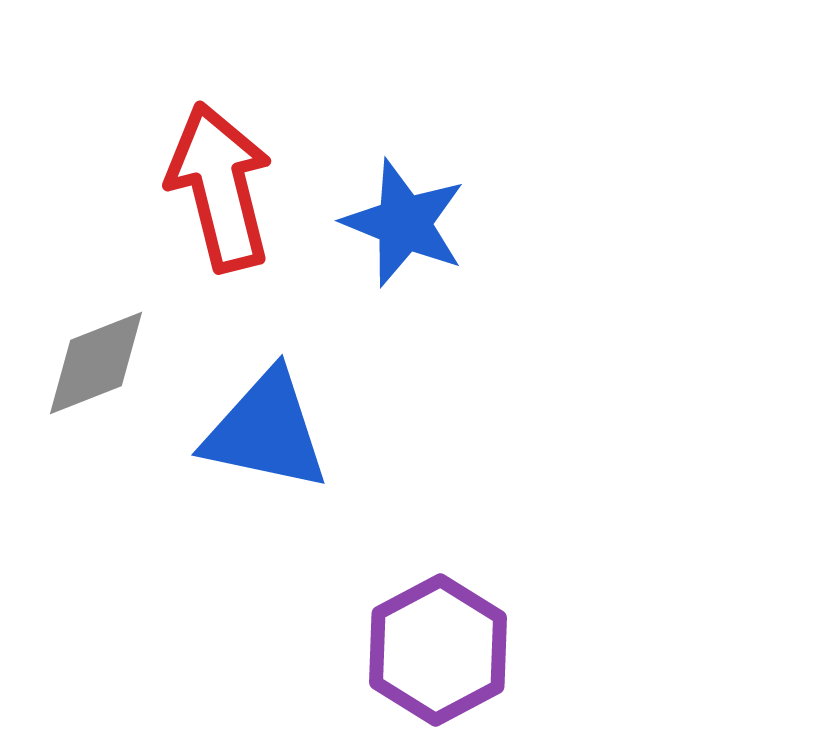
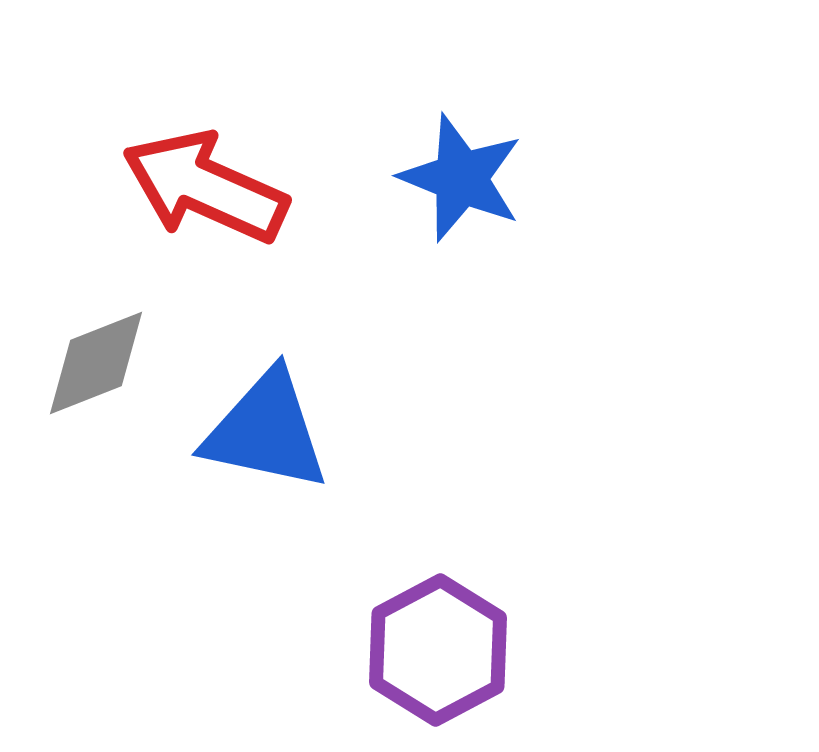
red arrow: moved 15 px left; rotated 52 degrees counterclockwise
blue star: moved 57 px right, 45 px up
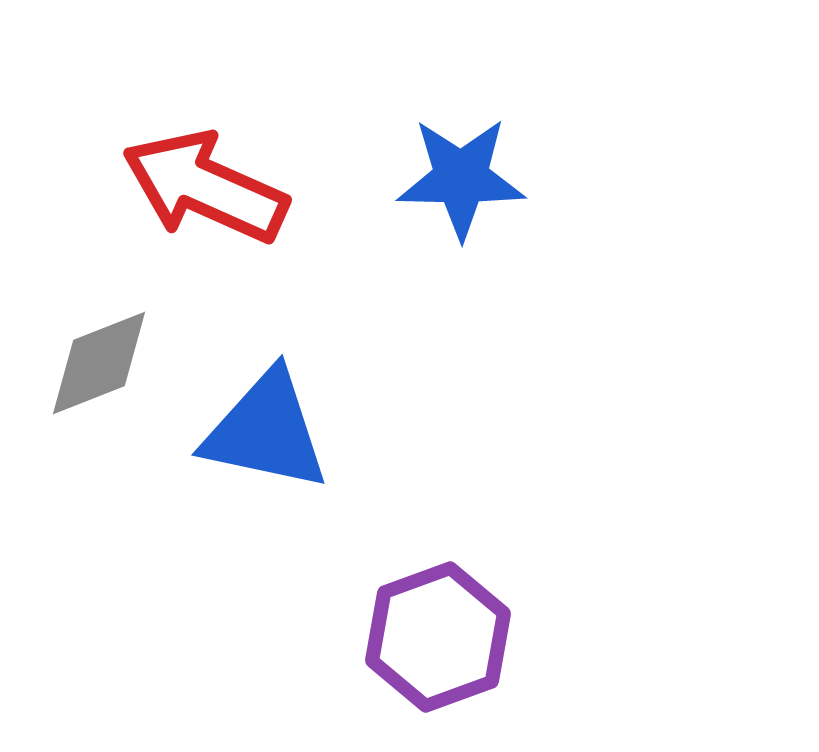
blue star: rotated 21 degrees counterclockwise
gray diamond: moved 3 px right
purple hexagon: moved 13 px up; rotated 8 degrees clockwise
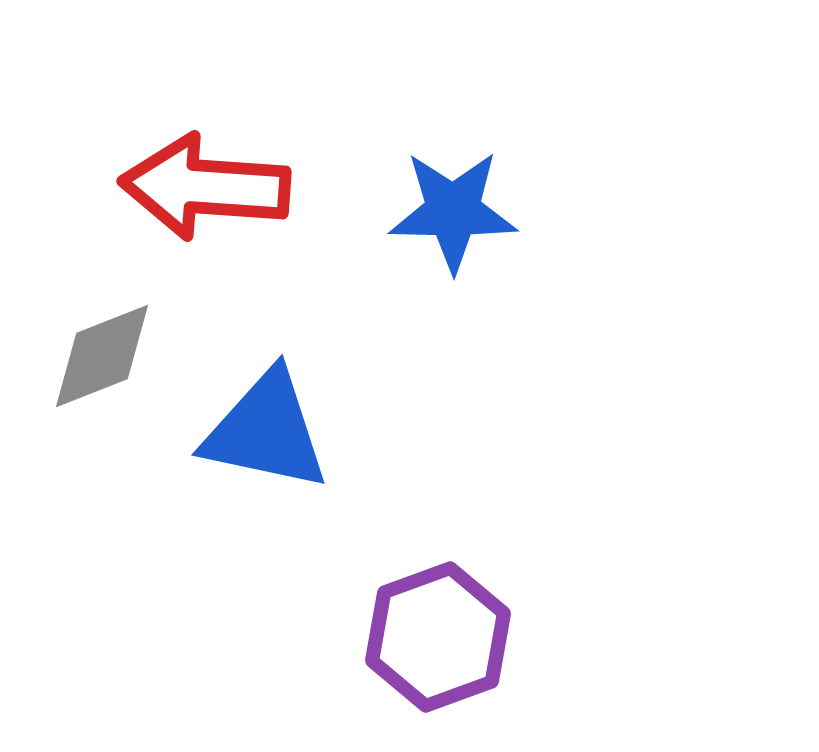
blue star: moved 8 px left, 33 px down
red arrow: rotated 20 degrees counterclockwise
gray diamond: moved 3 px right, 7 px up
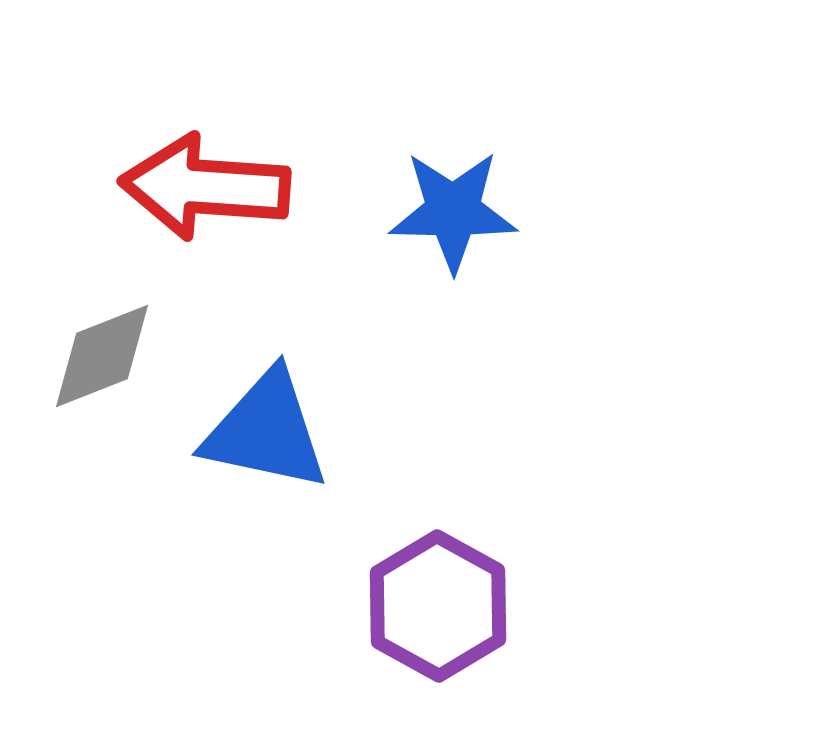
purple hexagon: moved 31 px up; rotated 11 degrees counterclockwise
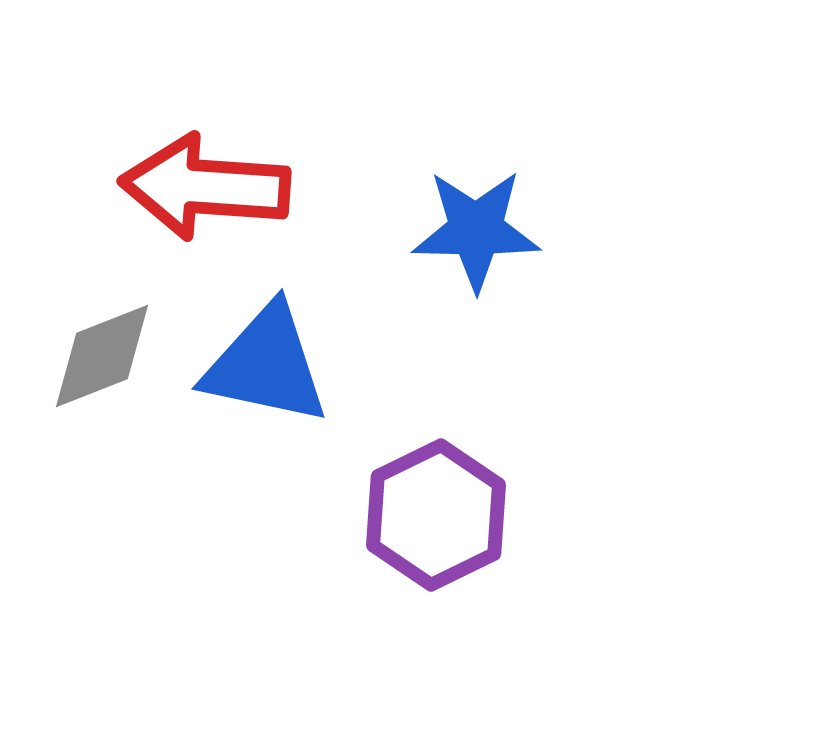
blue star: moved 23 px right, 19 px down
blue triangle: moved 66 px up
purple hexagon: moved 2 px left, 91 px up; rotated 5 degrees clockwise
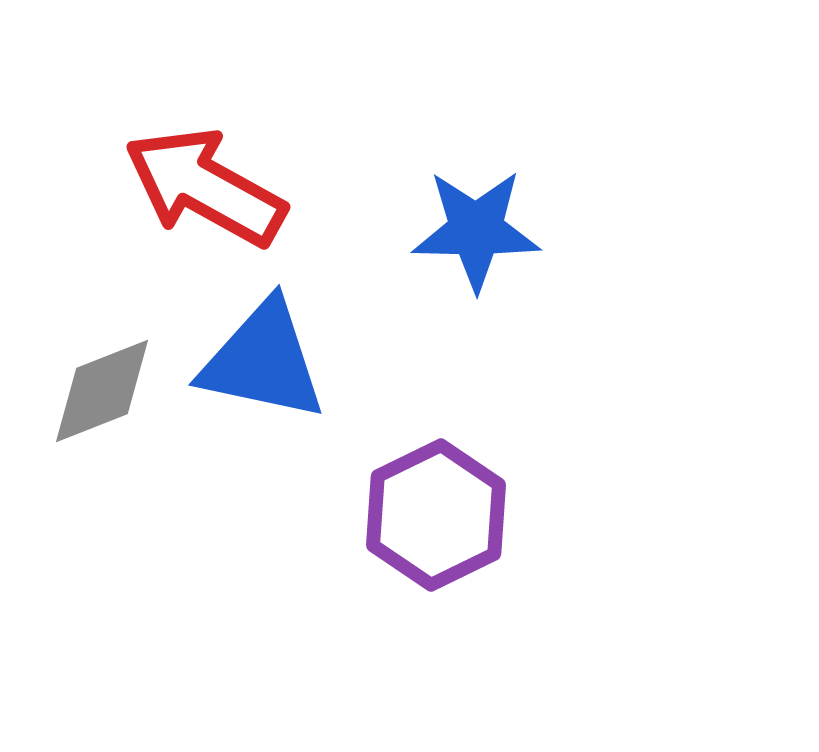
red arrow: rotated 25 degrees clockwise
gray diamond: moved 35 px down
blue triangle: moved 3 px left, 4 px up
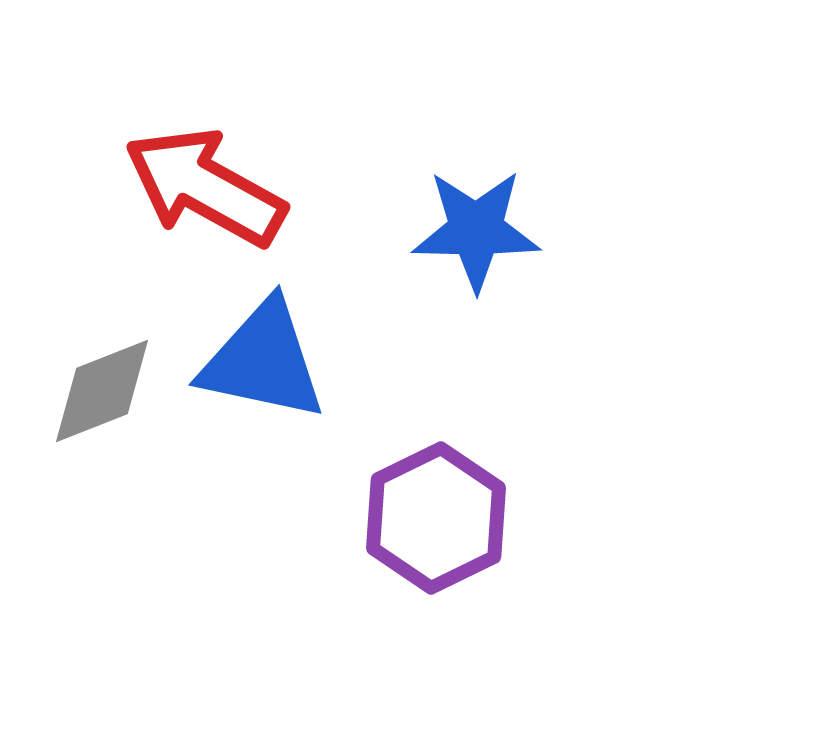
purple hexagon: moved 3 px down
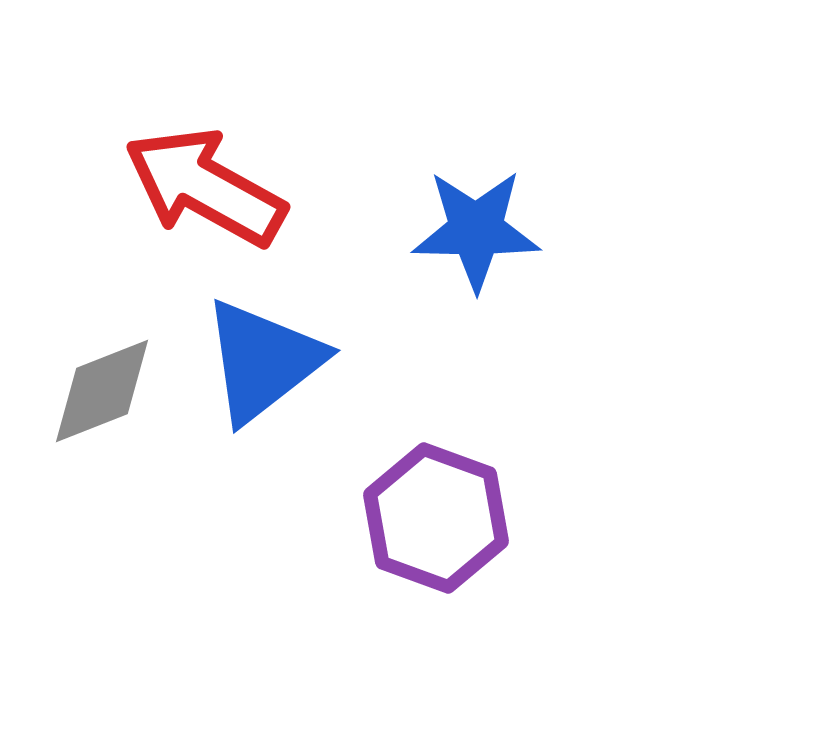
blue triangle: rotated 50 degrees counterclockwise
purple hexagon: rotated 14 degrees counterclockwise
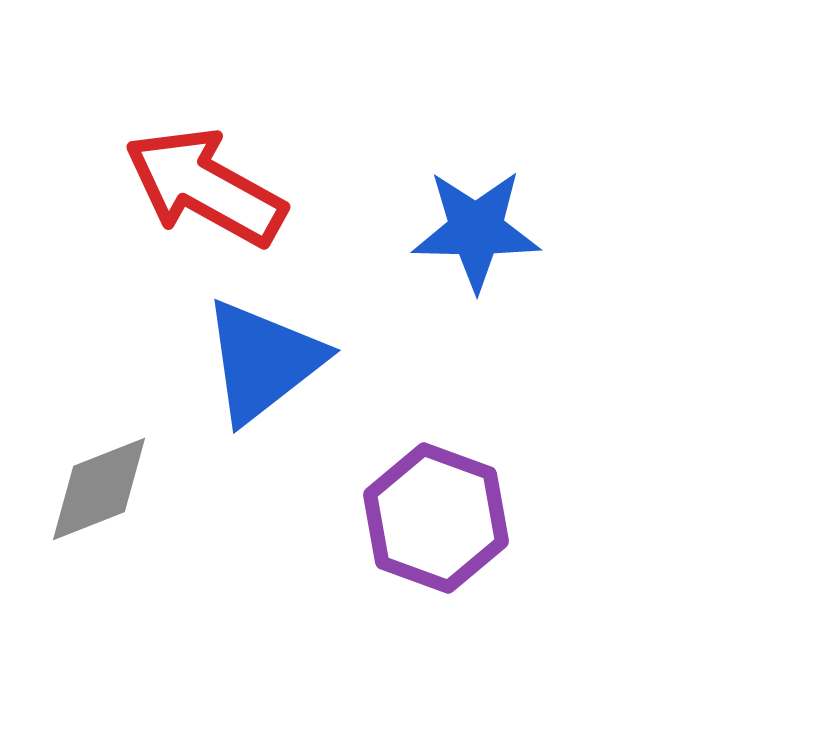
gray diamond: moved 3 px left, 98 px down
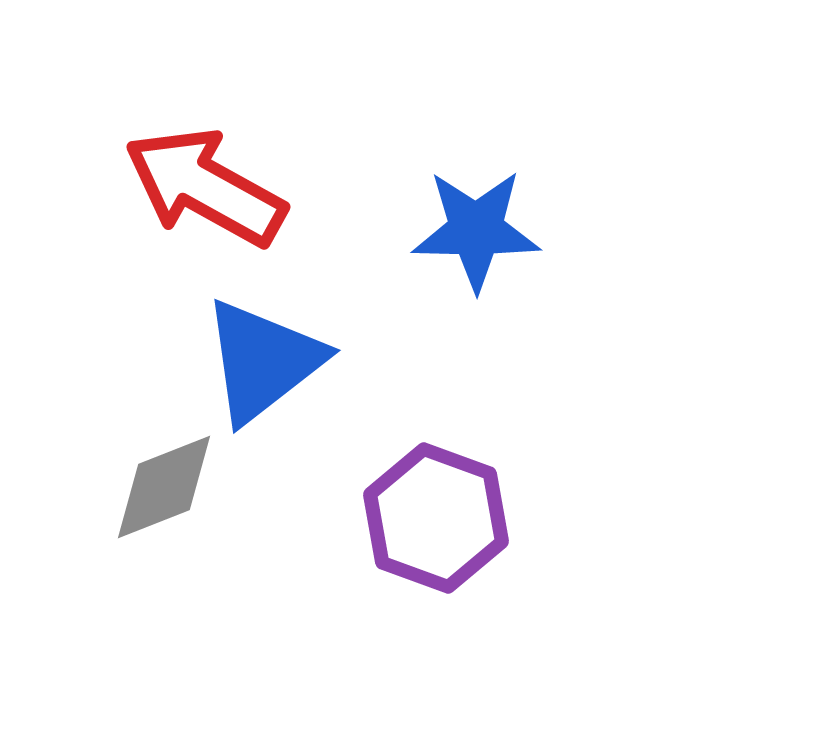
gray diamond: moved 65 px right, 2 px up
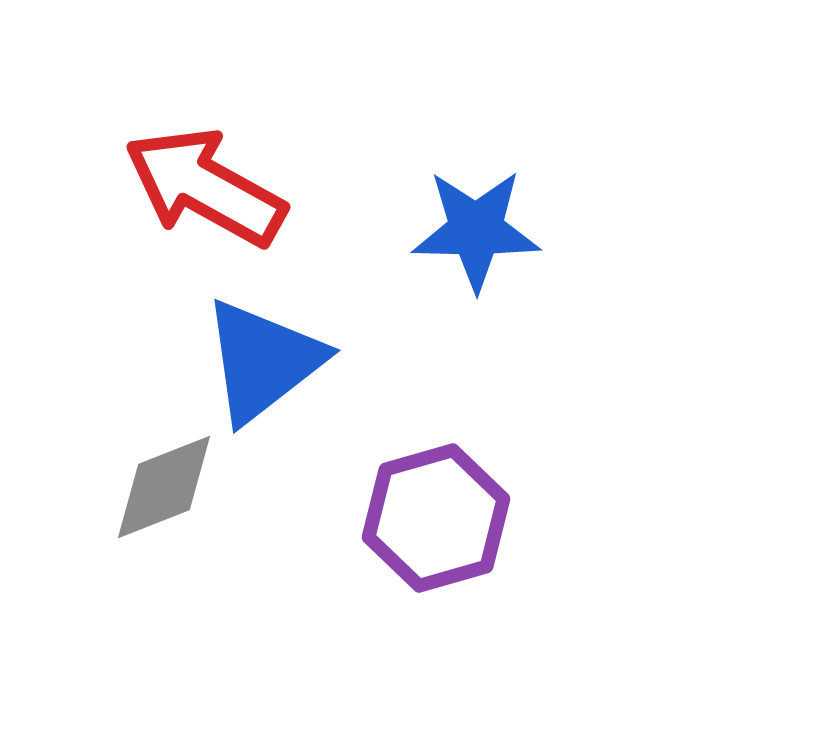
purple hexagon: rotated 24 degrees clockwise
